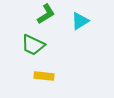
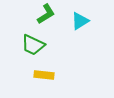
yellow rectangle: moved 1 px up
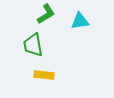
cyan triangle: rotated 24 degrees clockwise
green trapezoid: rotated 55 degrees clockwise
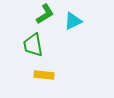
green L-shape: moved 1 px left
cyan triangle: moved 7 px left; rotated 18 degrees counterclockwise
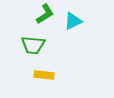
green trapezoid: rotated 75 degrees counterclockwise
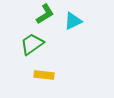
green trapezoid: moved 1 px left, 1 px up; rotated 140 degrees clockwise
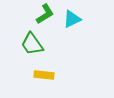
cyan triangle: moved 1 px left, 2 px up
green trapezoid: rotated 90 degrees counterclockwise
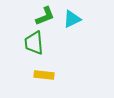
green L-shape: moved 2 px down; rotated 10 degrees clockwise
green trapezoid: moved 2 px right, 1 px up; rotated 30 degrees clockwise
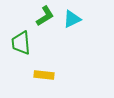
green L-shape: rotated 10 degrees counterclockwise
green trapezoid: moved 13 px left
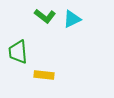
green L-shape: rotated 70 degrees clockwise
green trapezoid: moved 3 px left, 9 px down
